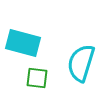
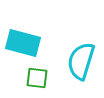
cyan semicircle: moved 2 px up
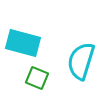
green square: rotated 15 degrees clockwise
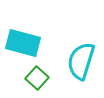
green square: rotated 20 degrees clockwise
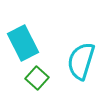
cyan rectangle: rotated 48 degrees clockwise
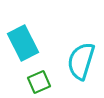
green square: moved 2 px right, 4 px down; rotated 25 degrees clockwise
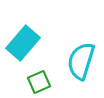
cyan rectangle: rotated 68 degrees clockwise
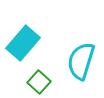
green square: rotated 25 degrees counterclockwise
